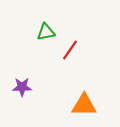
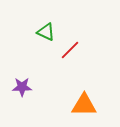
green triangle: rotated 36 degrees clockwise
red line: rotated 10 degrees clockwise
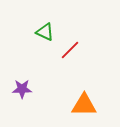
green triangle: moved 1 px left
purple star: moved 2 px down
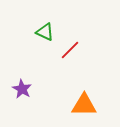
purple star: rotated 30 degrees clockwise
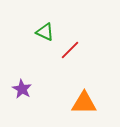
orange triangle: moved 2 px up
